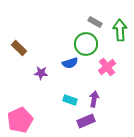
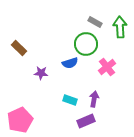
green arrow: moved 3 px up
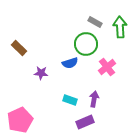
purple rectangle: moved 1 px left, 1 px down
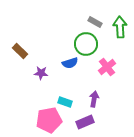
brown rectangle: moved 1 px right, 3 px down
cyan rectangle: moved 5 px left, 2 px down
pink pentagon: moved 29 px right; rotated 15 degrees clockwise
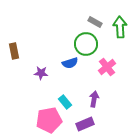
brown rectangle: moved 6 px left; rotated 35 degrees clockwise
cyan rectangle: rotated 32 degrees clockwise
purple rectangle: moved 2 px down
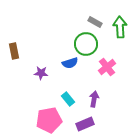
cyan rectangle: moved 3 px right, 3 px up
